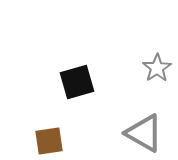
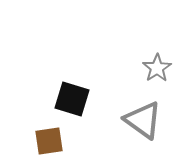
black square: moved 5 px left, 17 px down; rotated 33 degrees clockwise
gray triangle: moved 1 px left, 13 px up; rotated 6 degrees clockwise
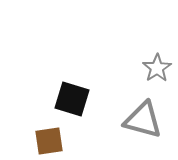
gray triangle: rotated 21 degrees counterclockwise
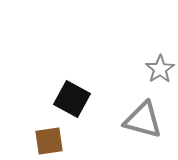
gray star: moved 3 px right, 1 px down
black square: rotated 12 degrees clockwise
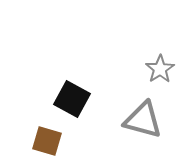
brown square: moved 2 px left; rotated 24 degrees clockwise
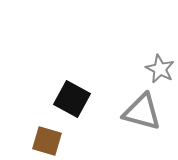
gray star: rotated 12 degrees counterclockwise
gray triangle: moved 1 px left, 8 px up
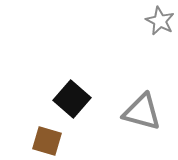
gray star: moved 48 px up
black square: rotated 12 degrees clockwise
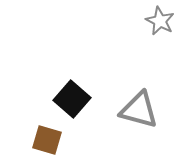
gray triangle: moved 3 px left, 2 px up
brown square: moved 1 px up
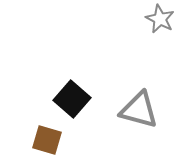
gray star: moved 2 px up
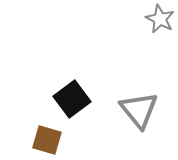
black square: rotated 12 degrees clockwise
gray triangle: rotated 36 degrees clockwise
